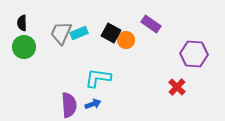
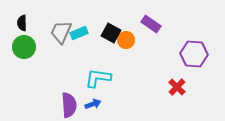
gray trapezoid: moved 1 px up
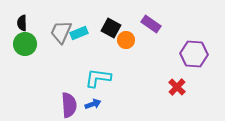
black square: moved 5 px up
green circle: moved 1 px right, 3 px up
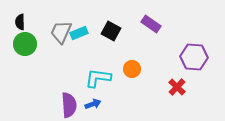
black semicircle: moved 2 px left, 1 px up
black square: moved 3 px down
orange circle: moved 6 px right, 29 px down
purple hexagon: moved 3 px down
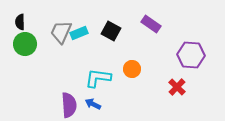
purple hexagon: moved 3 px left, 2 px up
blue arrow: rotated 133 degrees counterclockwise
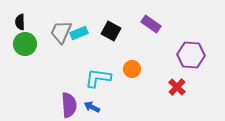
blue arrow: moved 1 px left, 3 px down
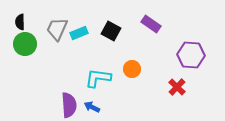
gray trapezoid: moved 4 px left, 3 px up
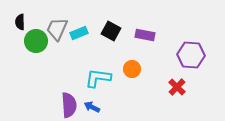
purple rectangle: moved 6 px left, 11 px down; rotated 24 degrees counterclockwise
green circle: moved 11 px right, 3 px up
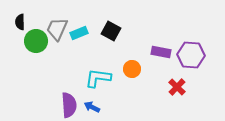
purple rectangle: moved 16 px right, 17 px down
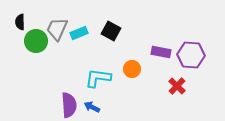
red cross: moved 1 px up
